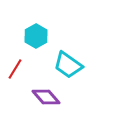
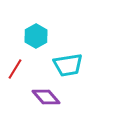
cyan trapezoid: rotated 44 degrees counterclockwise
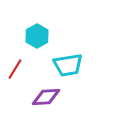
cyan hexagon: moved 1 px right
purple diamond: rotated 52 degrees counterclockwise
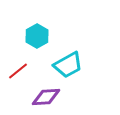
cyan trapezoid: rotated 20 degrees counterclockwise
red line: moved 3 px right, 2 px down; rotated 20 degrees clockwise
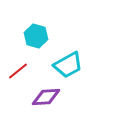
cyan hexagon: moved 1 px left; rotated 15 degrees counterclockwise
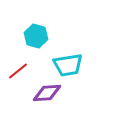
cyan trapezoid: rotated 20 degrees clockwise
purple diamond: moved 1 px right, 4 px up
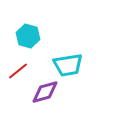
cyan hexagon: moved 8 px left
purple diamond: moved 2 px left, 1 px up; rotated 12 degrees counterclockwise
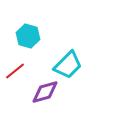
cyan trapezoid: rotated 36 degrees counterclockwise
red line: moved 3 px left
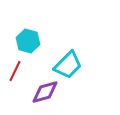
cyan hexagon: moved 5 px down
red line: rotated 25 degrees counterclockwise
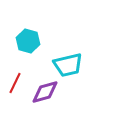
cyan trapezoid: rotated 32 degrees clockwise
red line: moved 12 px down
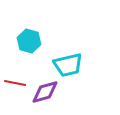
cyan hexagon: moved 1 px right
red line: rotated 75 degrees clockwise
